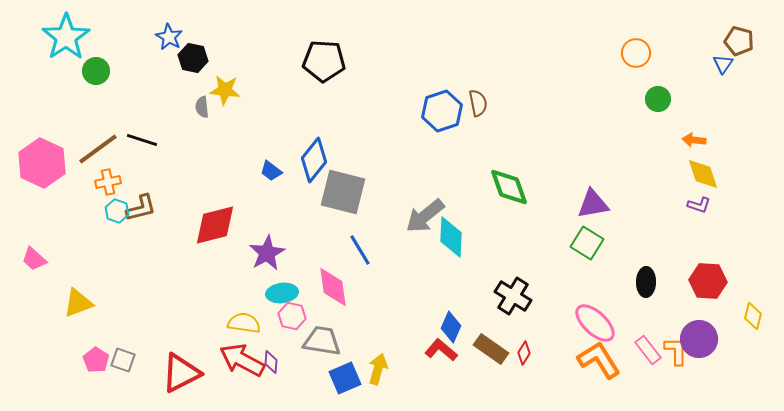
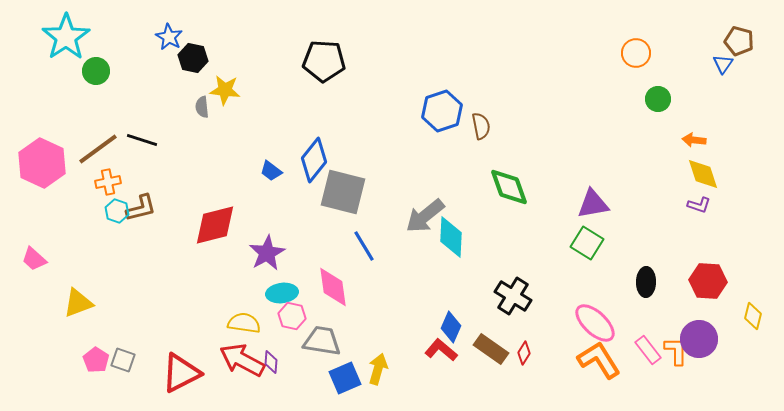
brown semicircle at (478, 103): moved 3 px right, 23 px down
blue line at (360, 250): moved 4 px right, 4 px up
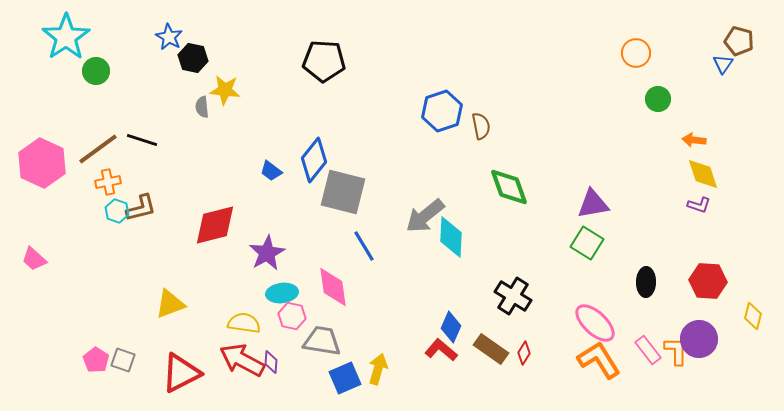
yellow triangle at (78, 303): moved 92 px right, 1 px down
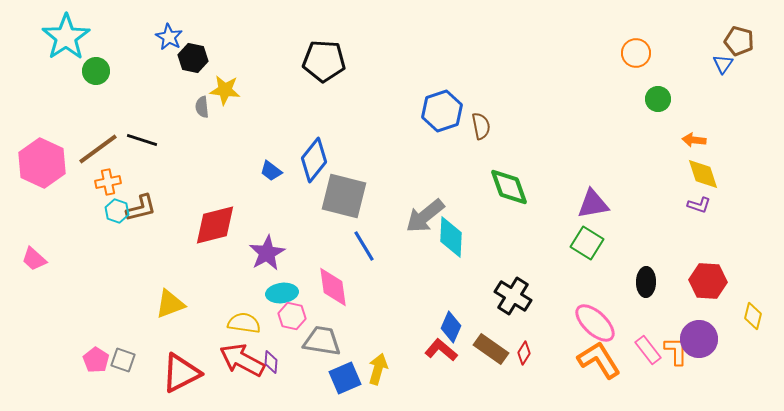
gray square at (343, 192): moved 1 px right, 4 px down
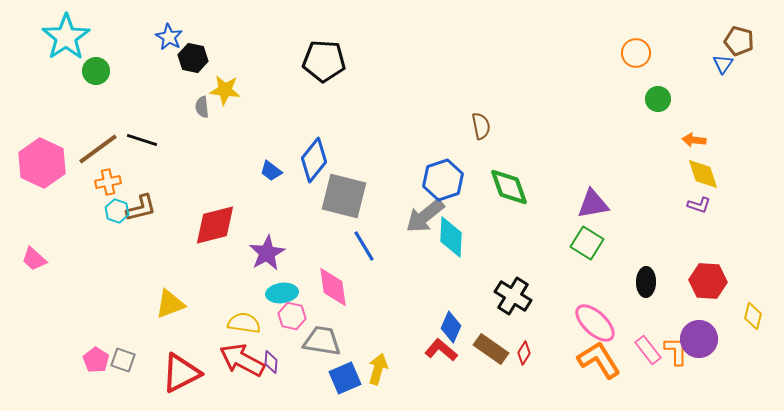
blue hexagon at (442, 111): moved 1 px right, 69 px down
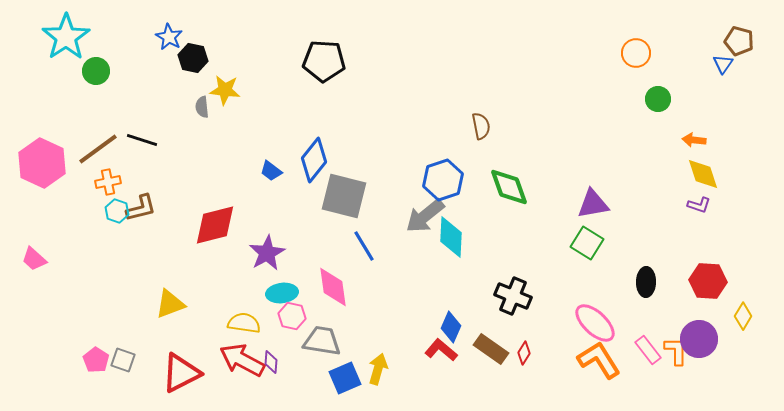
black cross at (513, 296): rotated 9 degrees counterclockwise
yellow diamond at (753, 316): moved 10 px left; rotated 16 degrees clockwise
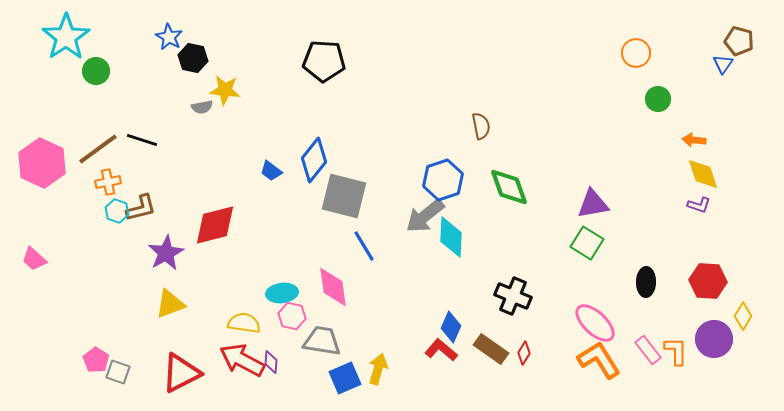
gray semicircle at (202, 107): rotated 95 degrees counterclockwise
purple star at (267, 253): moved 101 px left
purple circle at (699, 339): moved 15 px right
gray square at (123, 360): moved 5 px left, 12 px down
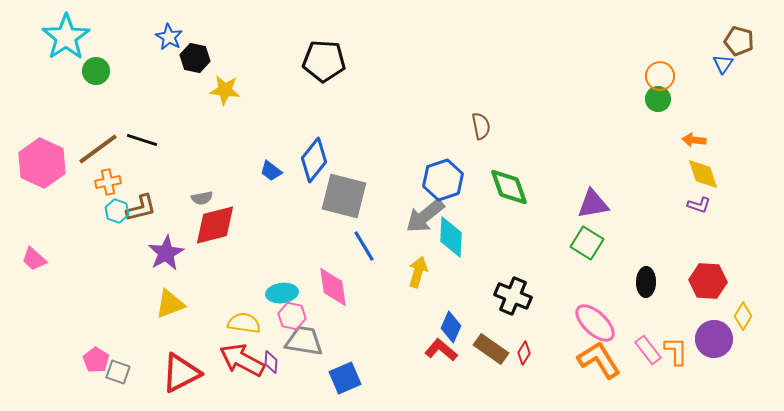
orange circle at (636, 53): moved 24 px right, 23 px down
black hexagon at (193, 58): moved 2 px right
gray semicircle at (202, 107): moved 91 px down
gray trapezoid at (322, 341): moved 18 px left
yellow arrow at (378, 369): moved 40 px right, 97 px up
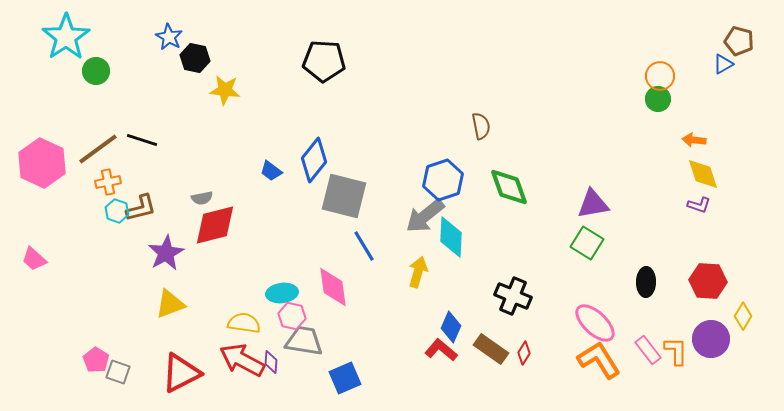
blue triangle at (723, 64): rotated 25 degrees clockwise
purple circle at (714, 339): moved 3 px left
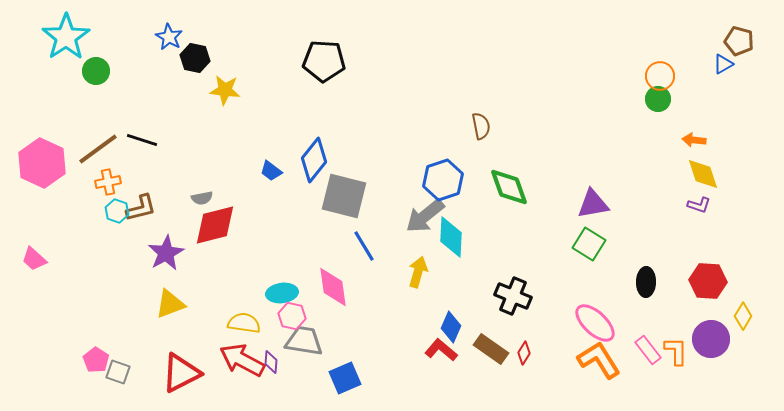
green square at (587, 243): moved 2 px right, 1 px down
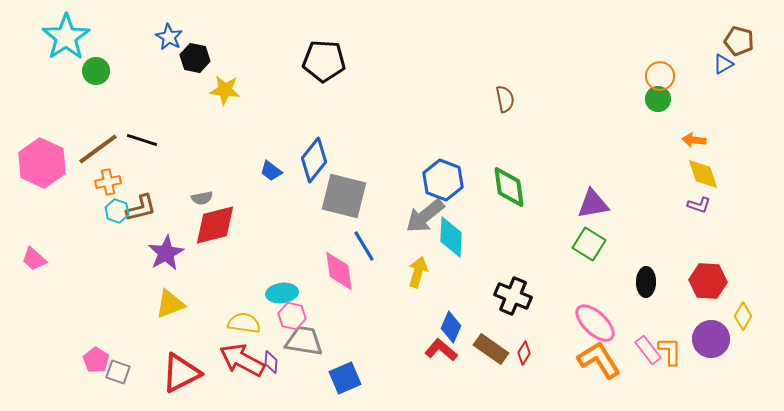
brown semicircle at (481, 126): moved 24 px right, 27 px up
blue hexagon at (443, 180): rotated 21 degrees counterclockwise
green diamond at (509, 187): rotated 12 degrees clockwise
pink diamond at (333, 287): moved 6 px right, 16 px up
orange L-shape at (676, 351): moved 6 px left
